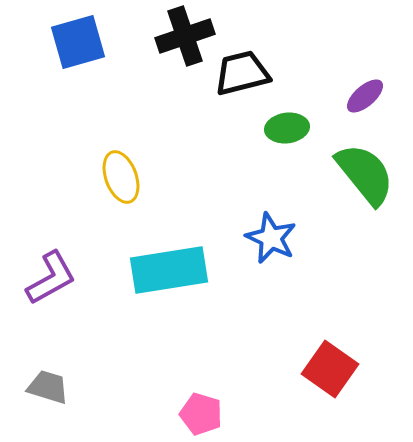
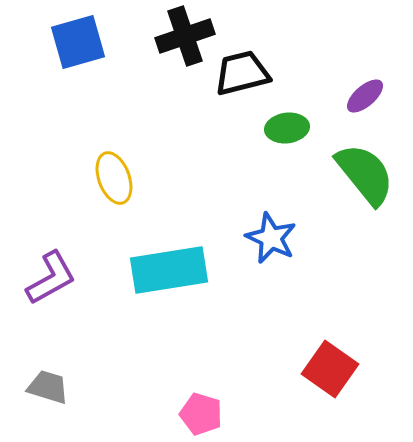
yellow ellipse: moved 7 px left, 1 px down
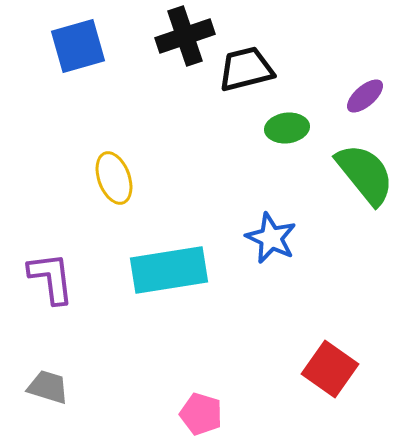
blue square: moved 4 px down
black trapezoid: moved 4 px right, 4 px up
purple L-shape: rotated 68 degrees counterclockwise
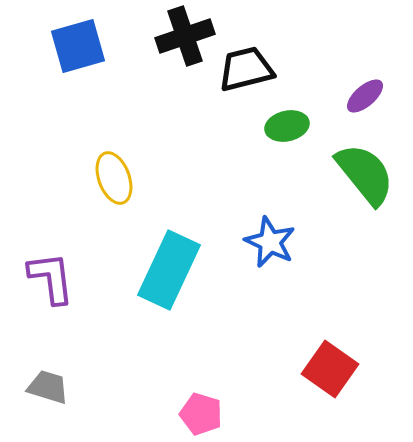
green ellipse: moved 2 px up; rotated 6 degrees counterclockwise
blue star: moved 1 px left, 4 px down
cyan rectangle: rotated 56 degrees counterclockwise
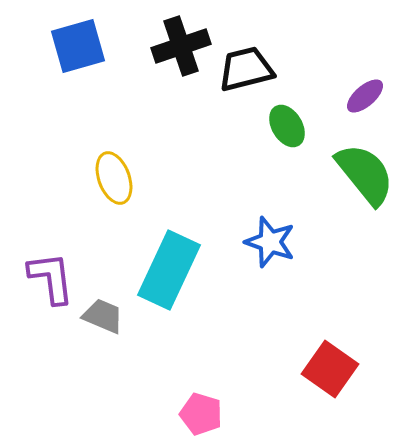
black cross: moved 4 px left, 10 px down
green ellipse: rotated 72 degrees clockwise
blue star: rotated 6 degrees counterclockwise
gray trapezoid: moved 55 px right, 71 px up; rotated 6 degrees clockwise
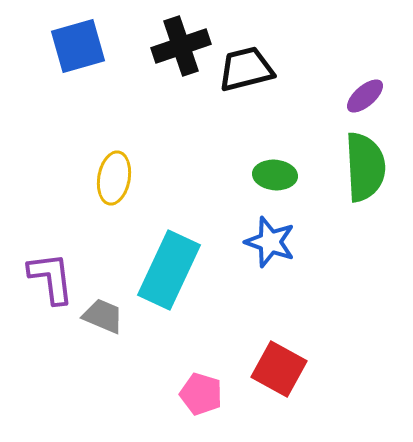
green ellipse: moved 12 px left, 49 px down; rotated 54 degrees counterclockwise
green semicircle: moved 7 px up; rotated 36 degrees clockwise
yellow ellipse: rotated 30 degrees clockwise
red square: moved 51 px left; rotated 6 degrees counterclockwise
pink pentagon: moved 20 px up
